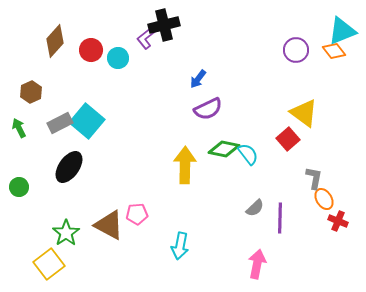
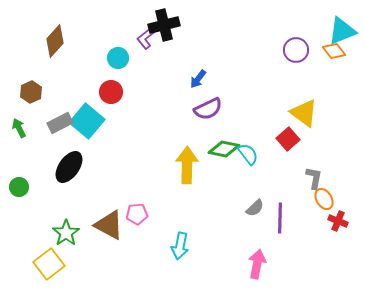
red circle: moved 20 px right, 42 px down
yellow arrow: moved 2 px right
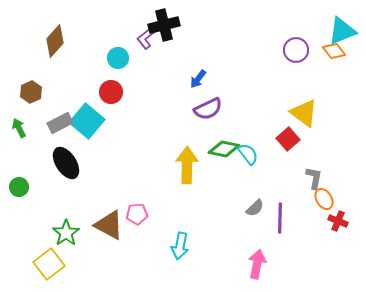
black ellipse: moved 3 px left, 4 px up; rotated 68 degrees counterclockwise
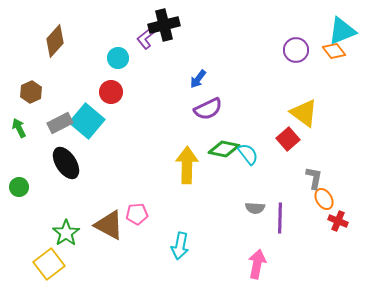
gray semicircle: rotated 48 degrees clockwise
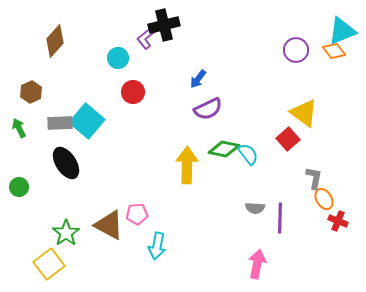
red circle: moved 22 px right
gray rectangle: rotated 25 degrees clockwise
cyan arrow: moved 23 px left
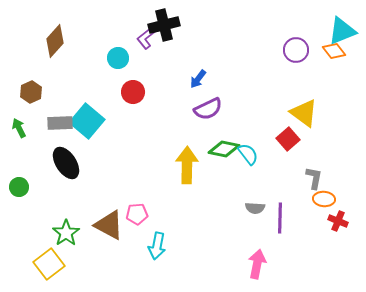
orange ellipse: rotated 55 degrees counterclockwise
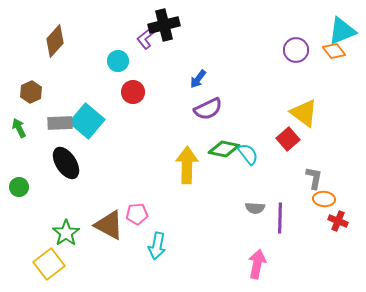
cyan circle: moved 3 px down
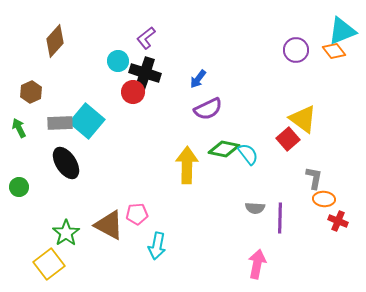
black cross: moved 19 px left, 48 px down; rotated 32 degrees clockwise
yellow triangle: moved 1 px left, 6 px down
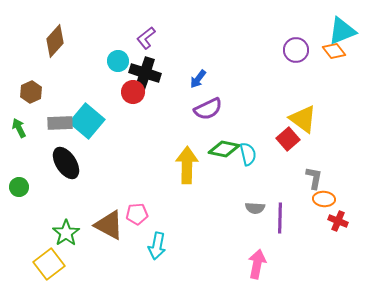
cyan semicircle: rotated 25 degrees clockwise
